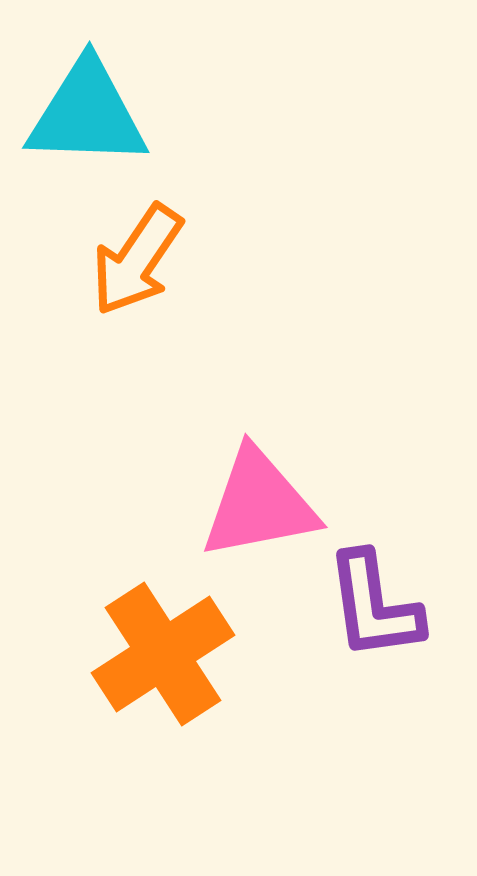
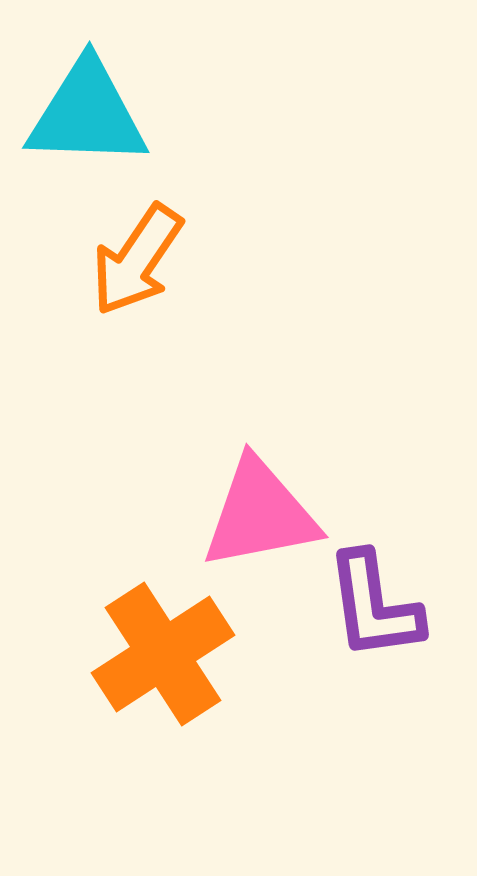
pink triangle: moved 1 px right, 10 px down
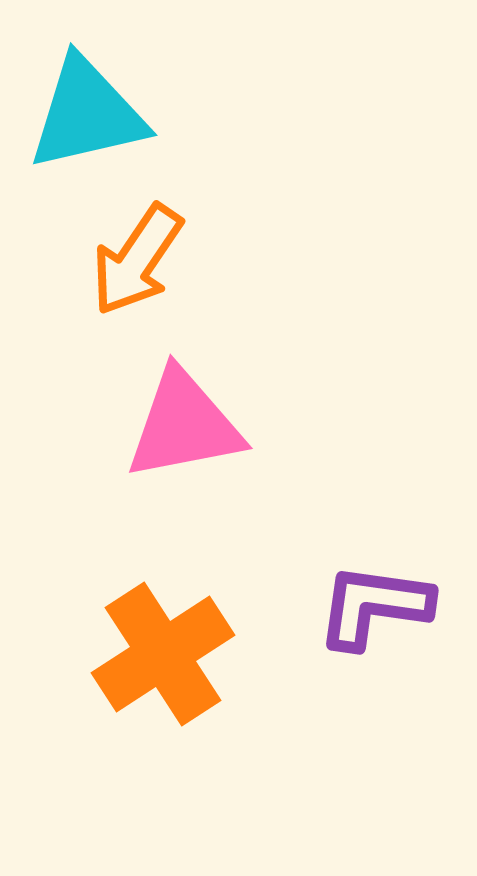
cyan triangle: rotated 15 degrees counterclockwise
pink triangle: moved 76 px left, 89 px up
purple L-shape: rotated 106 degrees clockwise
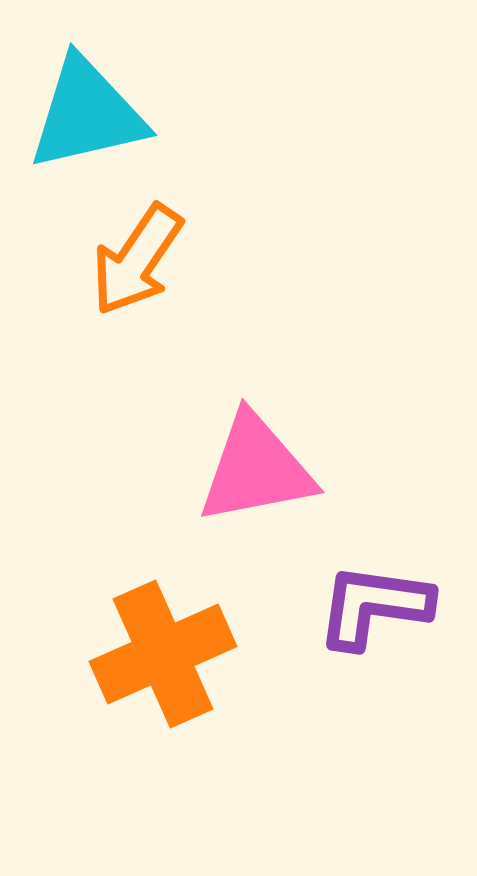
pink triangle: moved 72 px right, 44 px down
orange cross: rotated 9 degrees clockwise
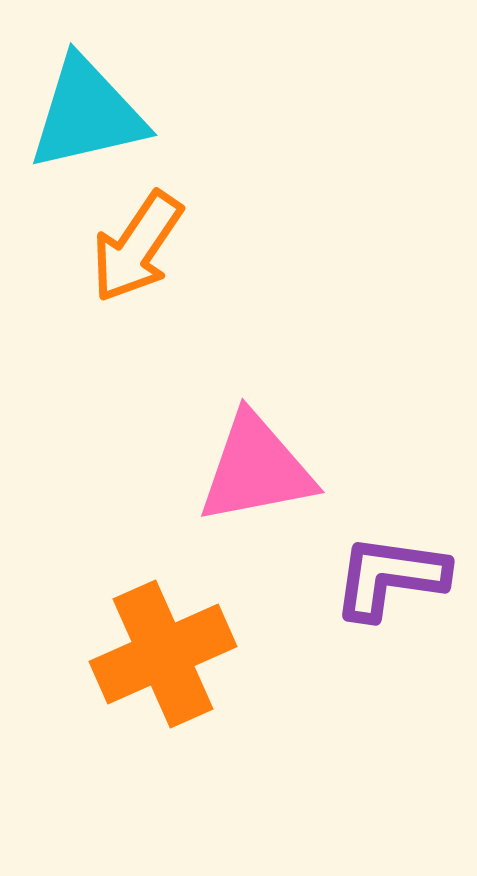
orange arrow: moved 13 px up
purple L-shape: moved 16 px right, 29 px up
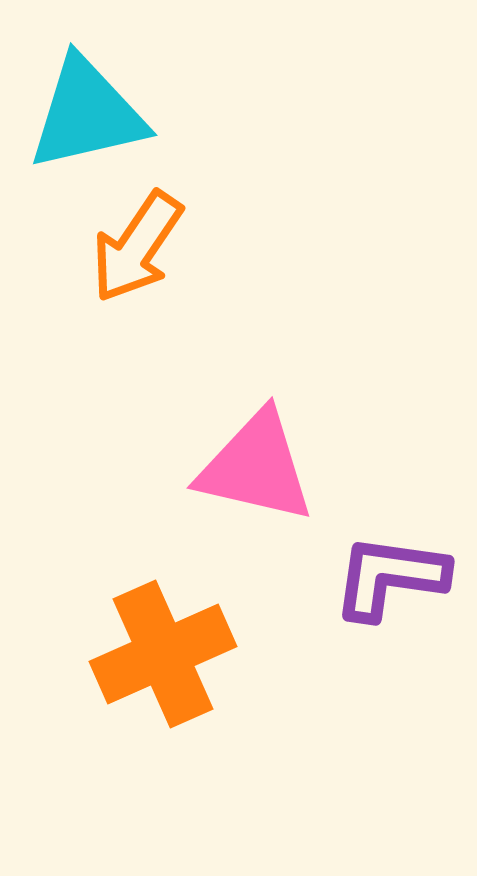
pink triangle: moved 2 px up; rotated 24 degrees clockwise
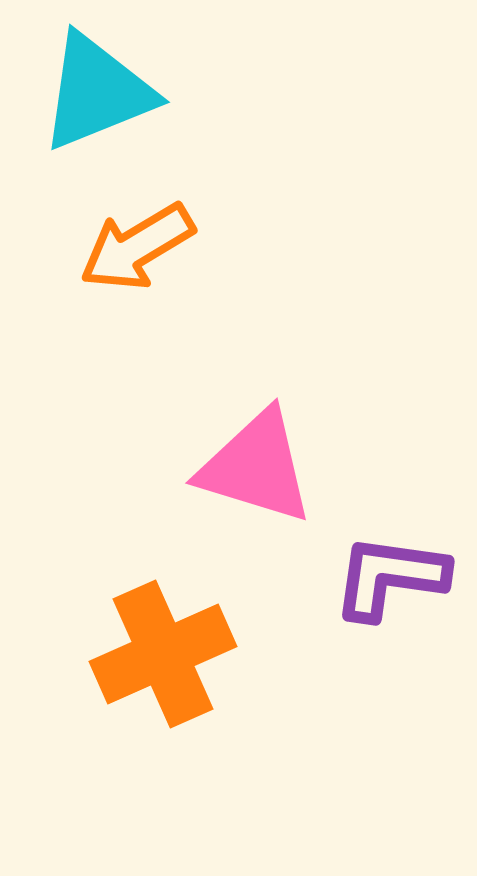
cyan triangle: moved 10 px right, 22 px up; rotated 9 degrees counterclockwise
orange arrow: rotated 25 degrees clockwise
pink triangle: rotated 4 degrees clockwise
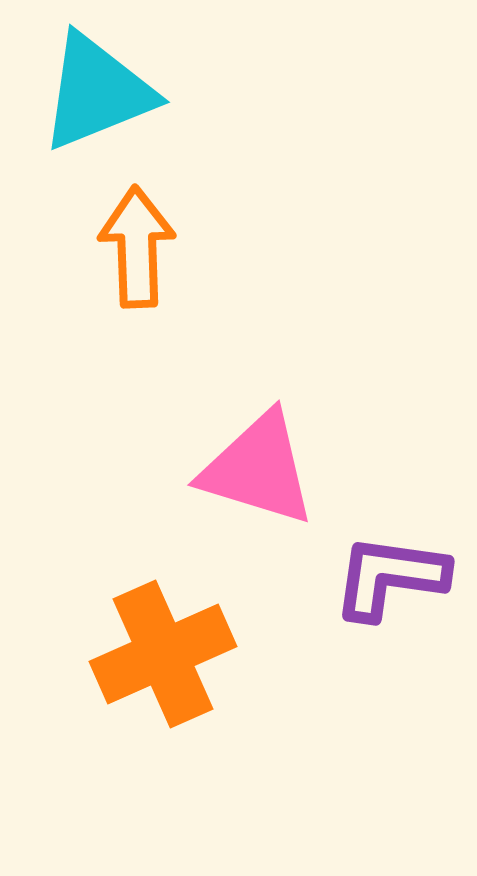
orange arrow: rotated 119 degrees clockwise
pink triangle: moved 2 px right, 2 px down
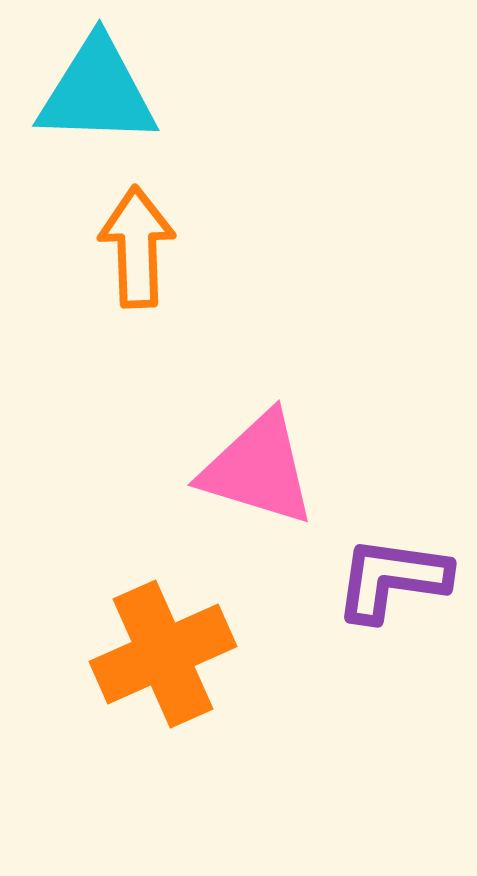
cyan triangle: rotated 24 degrees clockwise
purple L-shape: moved 2 px right, 2 px down
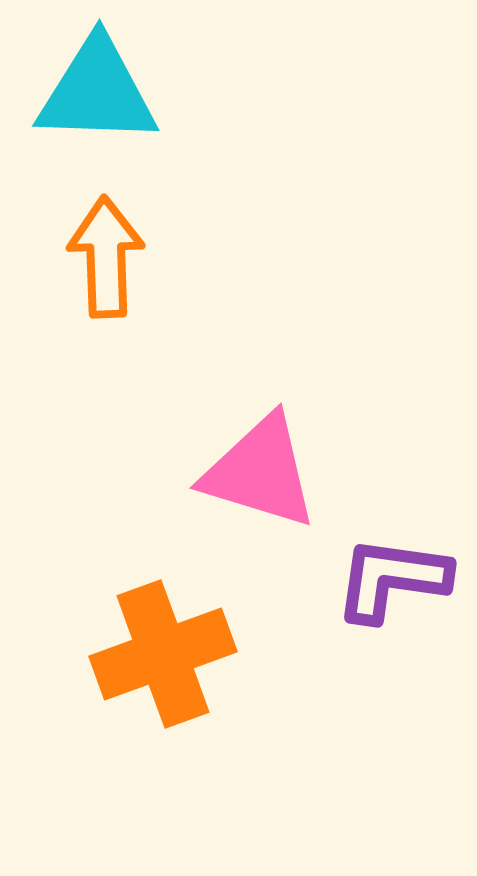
orange arrow: moved 31 px left, 10 px down
pink triangle: moved 2 px right, 3 px down
orange cross: rotated 4 degrees clockwise
